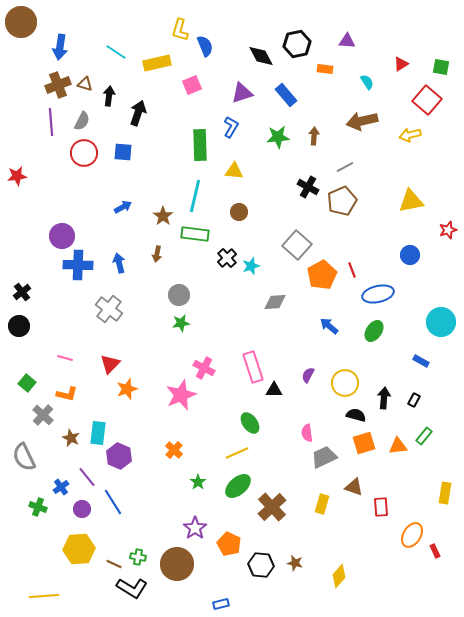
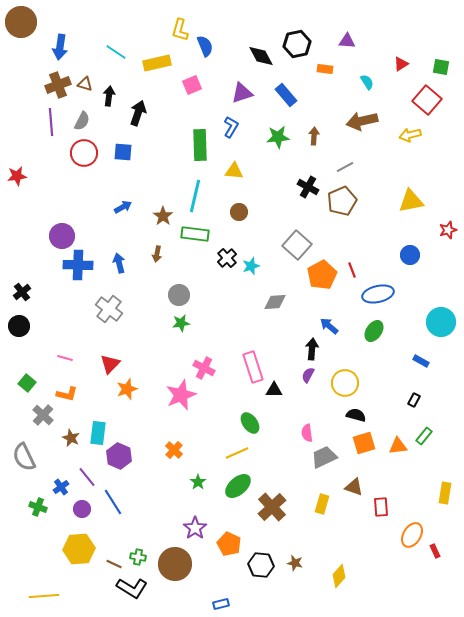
black arrow at (384, 398): moved 72 px left, 49 px up
brown circle at (177, 564): moved 2 px left
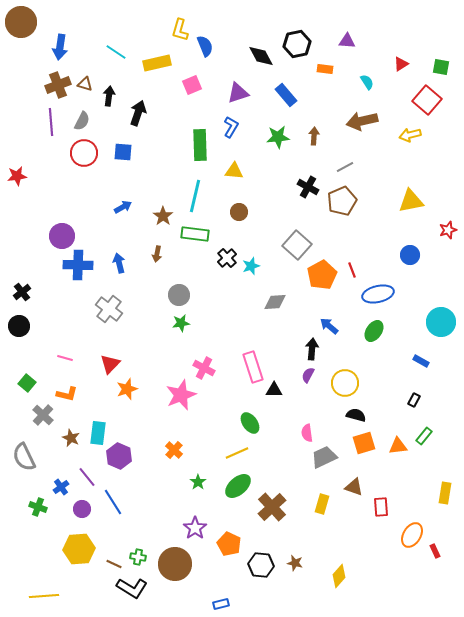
purple triangle at (242, 93): moved 4 px left
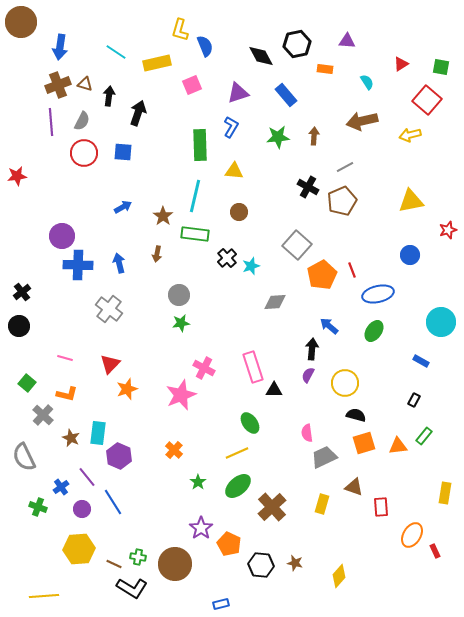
purple star at (195, 528): moved 6 px right
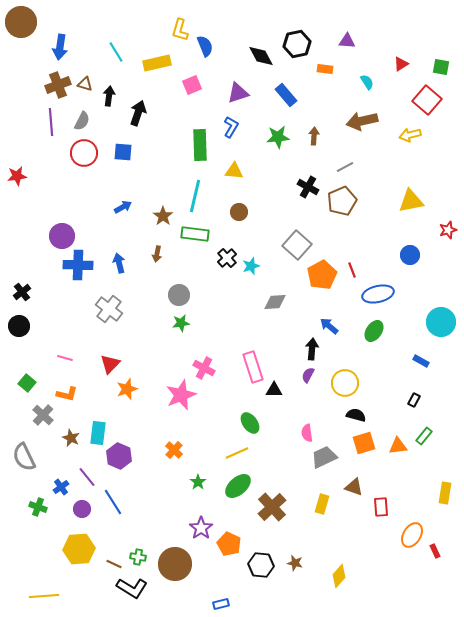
cyan line at (116, 52): rotated 25 degrees clockwise
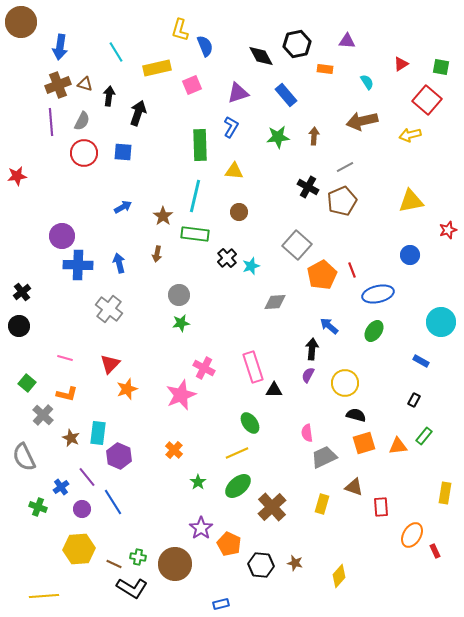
yellow rectangle at (157, 63): moved 5 px down
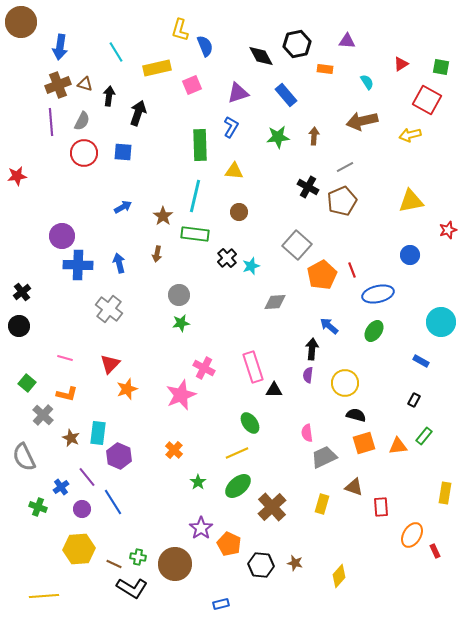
red square at (427, 100): rotated 12 degrees counterclockwise
purple semicircle at (308, 375): rotated 21 degrees counterclockwise
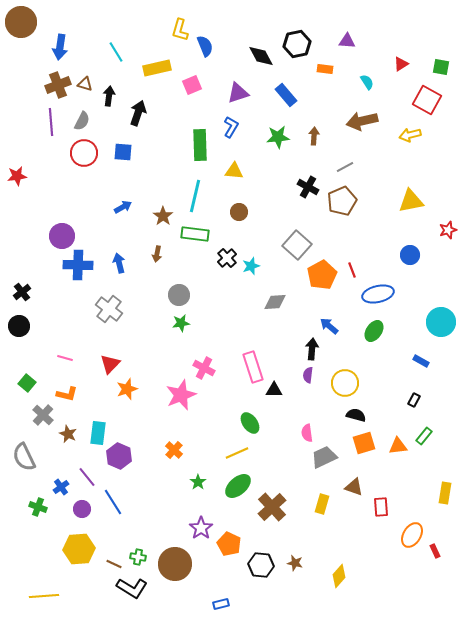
brown star at (71, 438): moved 3 px left, 4 px up
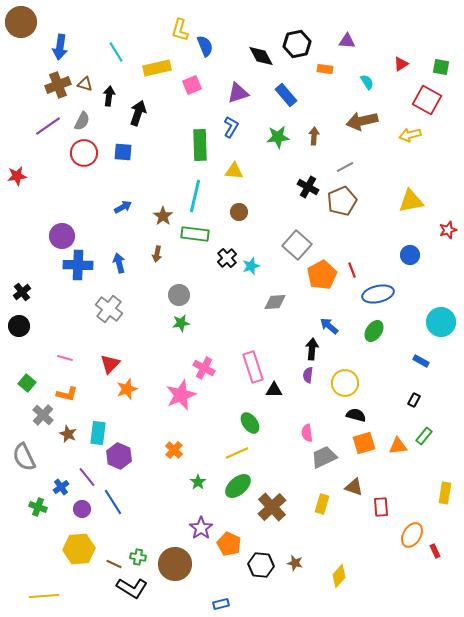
purple line at (51, 122): moved 3 px left, 4 px down; rotated 60 degrees clockwise
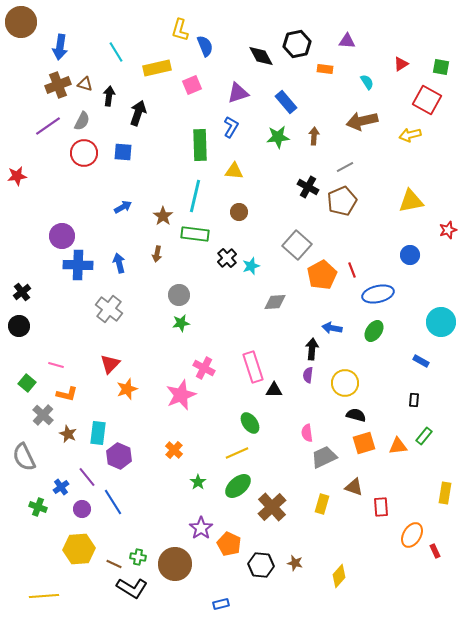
blue rectangle at (286, 95): moved 7 px down
blue arrow at (329, 326): moved 3 px right, 2 px down; rotated 30 degrees counterclockwise
pink line at (65, 358): moved 9 px left, 7 px down
black rectangle at (414, 400): rotated 24 degrees counterclockwise
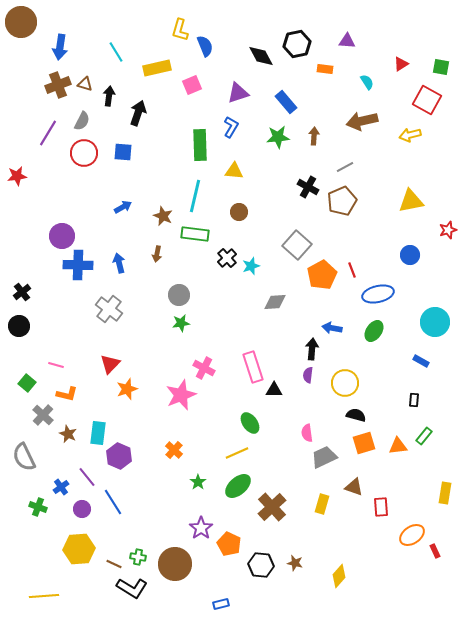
purple line at (48, 126): moved 7 px down; rotated 24 degrees counterclockwise
brown star at (163, 216): rotated 12 degrees counterclockwise
cyan circle at (441, 322): moved 6 px left
orange ellipse at (412, 535): rotated 25 degrees clockwise
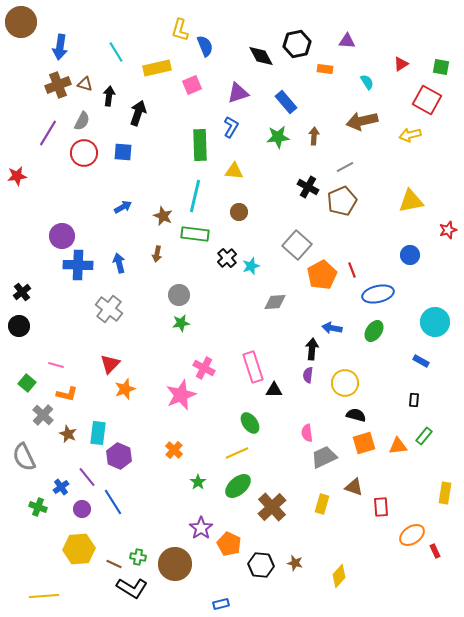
orange star at (127, 389): moved 2 px left
